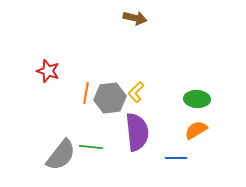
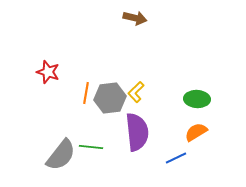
red star: moved 1 px down
orange semicircle: moved 2 px down
blue line: rotated 25 degrees counterclockwise
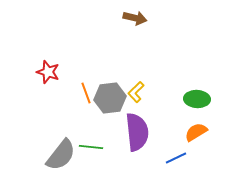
orange line: rotated 30 degrees counterclockwise
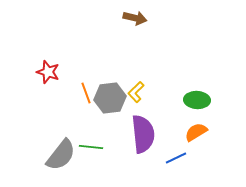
green ellipse: moved 1 px down
purple semicircle: moved 6 px right, 2 px down
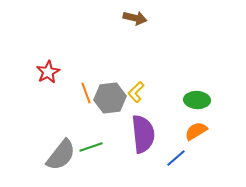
red star: rotated 25 degrees clockwise
orange semicircle: moved 1 px up
green line: rotated 25 degrees counterclockwise
blue line: rotated 15 degrees counterclockwise
